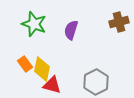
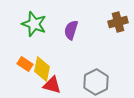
brown cross: moved 1 px left
orange rectangle: rotated 21 degrees counterclockwise
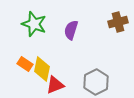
red triangle: moved 3 px right; rotated 36 degrees counterclockwise
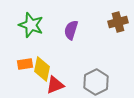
green star: moved 3 px left, 1 px down
orange rectangle: rotated 42 degrees counterclockwise
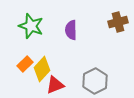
green star: moved 1 px down
purple semicircle: rotated 18 degrees counterclockwise
orange rectangle: rotated 35 degrees counterclockwise
yellow diamond: rotated 30 degrees clockwise
gray hexagon: moved 1 px left, 1 px up
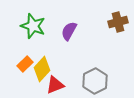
green star: moved 2 px right
purple semicircle: moved 2 px left, 1 px down; rotated 30 degrees clockwise
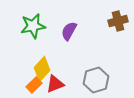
brown cross: moved 1 px up
green star: rotated 30 degrees counterclockwise
orange rectangle: moved 9 px right, 21 px down
gray hexagon: moved 1 px right, 1 px up; rotated 10 degrees clockwise
red triangle: moved 1 px up
